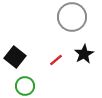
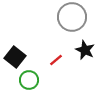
black star: moved 1 px right, 4 px up; rotated 18 degrees counterclockwise
green circle: moved 4 px right, 6 px up
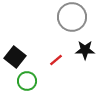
black star: rotated 24 degrees counterclockwise
green circle: moved 2 px left, 1 px down
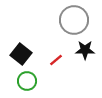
gray circle: moved 2 px right, 3 px down
black square: moved 6 px right, 3 px up
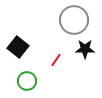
black star: moved 1 px up
black square: moved 3 px left, 7 px up
red line: rotated 16 degrees counterclockwise
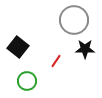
red line: moved 1 px down
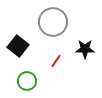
gray circle: moved 21 px left, 2 px down
black square: moved 1 px up
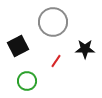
black square: rotated 25 degrees clockwise
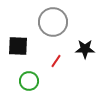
black square: rotated 30 degrees clockwise
green circle: moved 2 px right
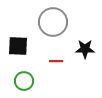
red line: rotated 56 degrees clockwise
green circle: moved 5 px left
